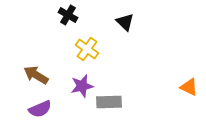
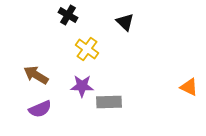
purple star: rotated 15 degrees clockwise
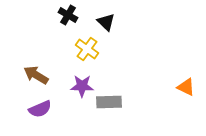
black triangle: moved 19 px left
orange triangle: moved 3 px left
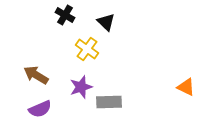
black cross: moved 3 px left
purple star: moved 1 px left, 1 px down; rotated 20 degrees counterclockwise
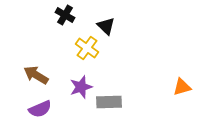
black triangle: moved 4 px down
yellow cross: moved 1 px up
orange triangle: moved 4 px left; rotated 42 degrees counterclockwise
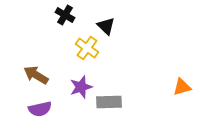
purple semicircle: rotated 10 degrees clockwise
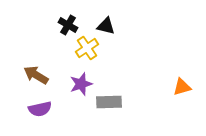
black cross: moved 3 px right, 10 px down
black triangle: rotated 30 degrees counterclockwise
yellow cross: rotated 20 degrees clockwise
purple star: moved 3 px up
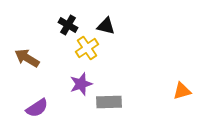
brown arrow: moved 9 px left, 17 px up
orange triangle: moved 4 px down
purple semicircle: moved 3 px left, 1 px up; rotated 20 degrees counterclockwise
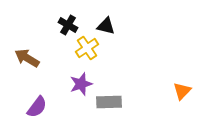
orange triangle: rotated 30 degrees counterclockwise
purple semicircle: moved 1 px up; rotated 20 degrees counterclockwise
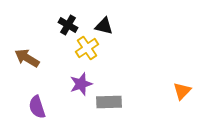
black triangle: moved 2 px left
purple semicircle: rotated 125 degrees clockwise
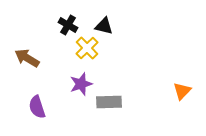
yellow cross: rotated 10 degrees counterclockwise
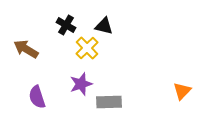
black cross: moved 2 px left
brown arrow: moved 1 px left, 9 px up
purple semicircle: moved 10 px up
